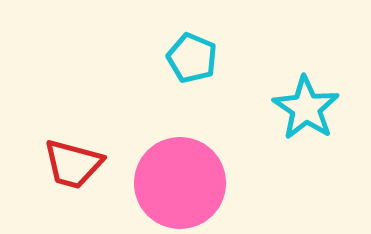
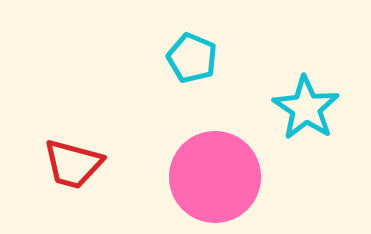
pink circle: moved 35 px right, 6 px up
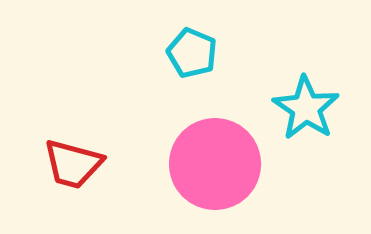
cyan pentagon: moved 5 px up
pink circle: moved 13 px up
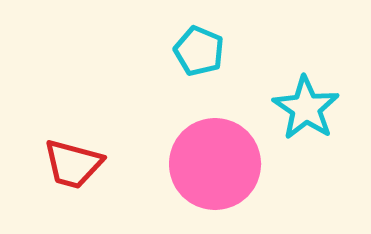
cyan pentagon: moved 7 px right, 2 px up
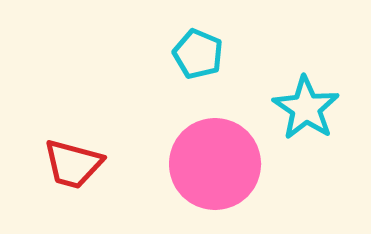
cyan pentagon: moved 1 px left, 3 px down
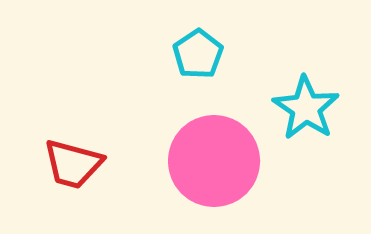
cyan pentagon: rotated 15 degrees clockwise
pink circle: moved 1 px left, 3 px up
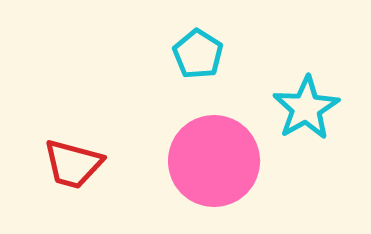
cyan pentagon: rotated 6 degrees counterclockwise
cyan star: rotated 8 degrees clockwise
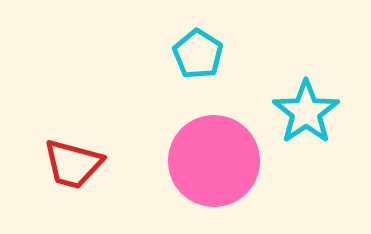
cyan star: moved 4 px down; rotated 4 degrees counterclockwise
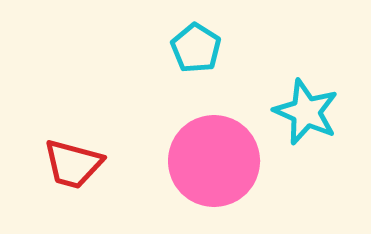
cyan pentagon: moved 2 px left, 6 px up
cyan star: rotated 14 degrees counterclockwise
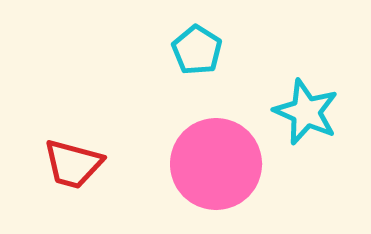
cyan pentagon: moved 1 px right, 2 px down
pink circle: moved 2 px right, 3 px down
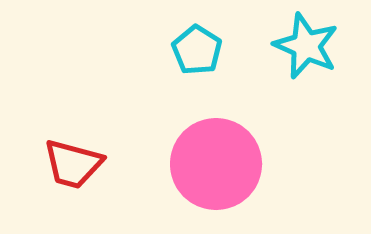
cyan star: moved 66 px up
